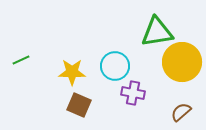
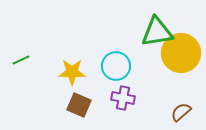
yellow circle: moved 1 px left, 9 px up
cyan circle: moved 1 px right
purple cross: moved 10 px left, 5 px down
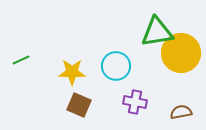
purple cross: moved 12 px right, 4 px down
brown semicircle: rotated 30 degrees clockwise
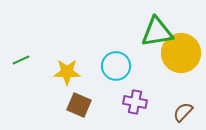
yellow star: moved 5 px left
brown semicircle: moved 2 px right; rotated 35 degrees counterclockwise
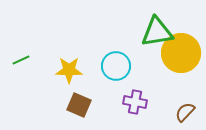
yellow star: moved 2 px right, 2 px up
brown semicircle: moved 2 px right
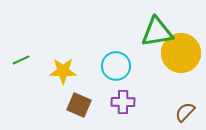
yellow star: moved 6 px left, 1 px down
purple cross: moved 12 px left; rotated 10 degrees counterclockwise
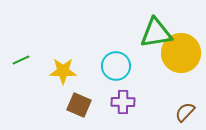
green triangle: moved 1 px left, 1 px down
